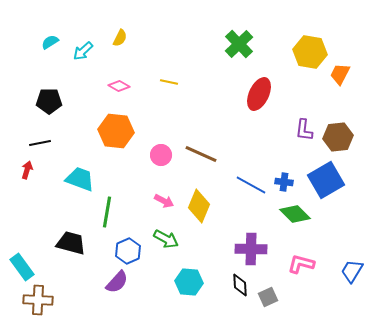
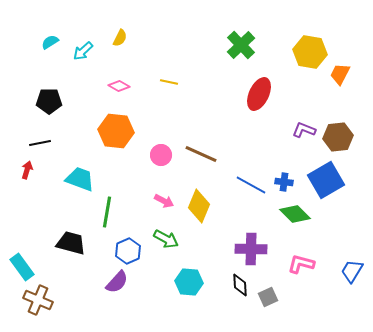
green cross: moved 2 px right, 1 px down
purple L-shape: rotated 105 degrees clockwise
brown cross: rotated 20 degrees clockwise
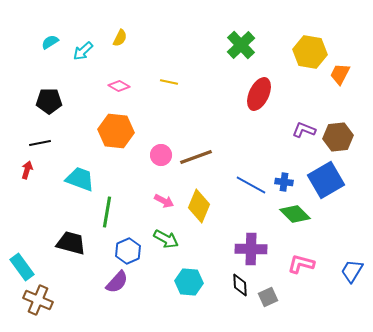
brown line: moved 5 px left, 3 px down; rotated 44 degrees counterclockwise
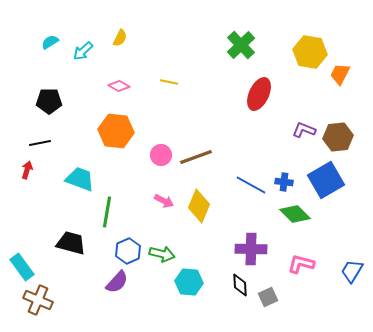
green arrow: moved 4 px left, 15 px down; rotated 15 degrees counterclockwise
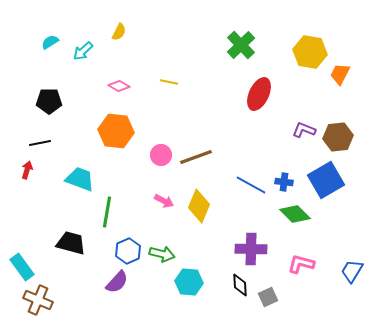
yellow semicircle: moved 1 px left, 6 px up
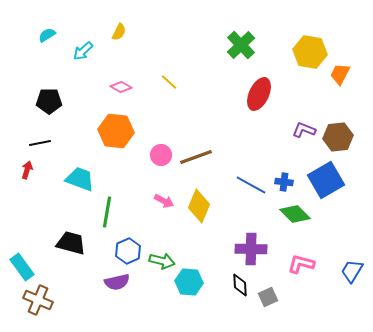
cyan semicircle: moved 3 px left, 7 px up
yellow line: rotated 30 degrees clockwise
pink diamond: moved 2 px right, 1 px down
green arrow: moved 7 px down
purple semicircle: rotated 35 degrees clockwise
